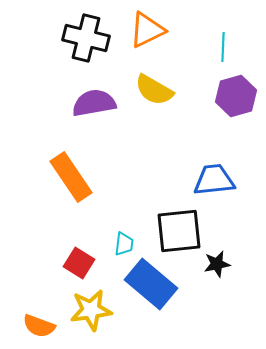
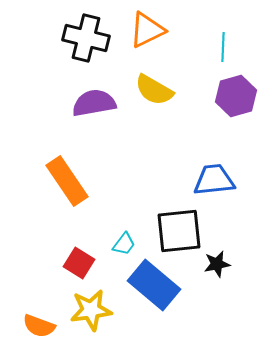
orange rectangle: moved 4 px left, 4 px down
cyan trapezoid: rotated 30 degrees clockwise
blue rectangle: moved 3 px right, 1 px down
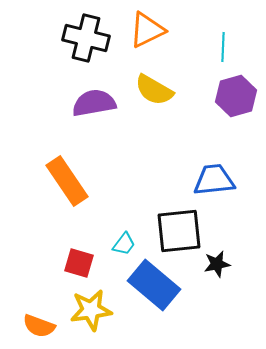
red square: rotated 16 degrees counterclockwise
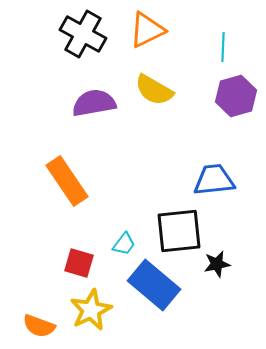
black cross: moved 3 px left, 4 px up; rotated 15 degrees clockwise
yellow star: rotated 18 degrees counterclockwise
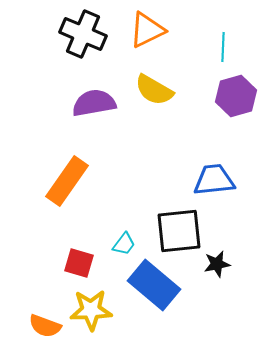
black cross: rotated 6 degrees counterclockwise
orange rectangle: rotated 69 degrees clockwise
yellow star: rotated 24 degrees clockwise
orange semicircle: moved 6 px right
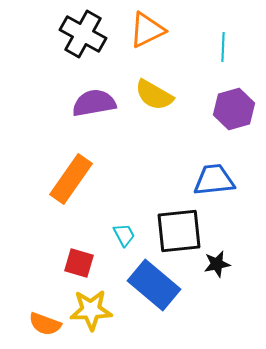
black cross: rotated 6 degrees clockwise
yellow semicircle: moved 5 px down
purple hexagon: moved 2 px left, 13 px down
orange rectangle: moved 4 px right, 2 px up
cyan trapezoid: moved 9 px up; rotated 65 degrees counterclockwise
orange semicircle: moved 2 px up
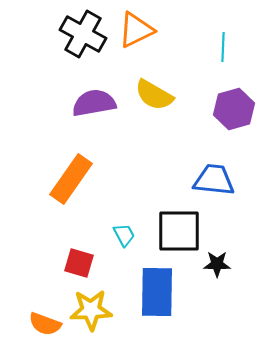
orange triangle: moved 11 px left
blue trapezoid: rotated 12 degrees clockwise
black square: rotated 6 degrees clockwise
black star: rotated 12 degrees clockwise
blue rectangle: moved 3 px right, 7 px down; rotated 51 degrees clockwise
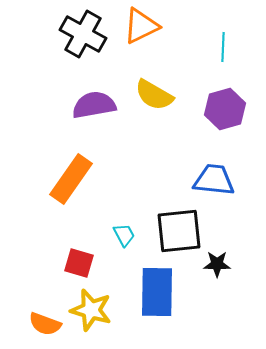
orange triangle: moved 5 px right, 4 px up
purple semicircle: moved 2 px down
purple hexagon: moved 9 px left
black square: rotated 6 degrees counterclockwise
yellow star: rotated 18 degrees clockwise
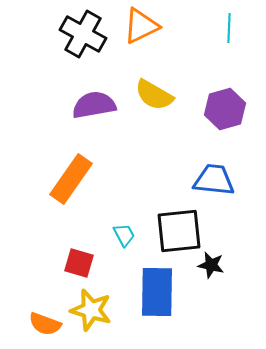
cyan line: moved 6 px right, 19 px up
black star: moved 6 px left, 1 px down; rotated 12 degrees clockwise
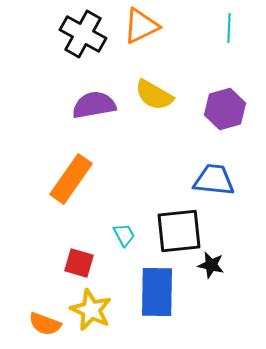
yellow star: rotated 9 degrees clockwise
